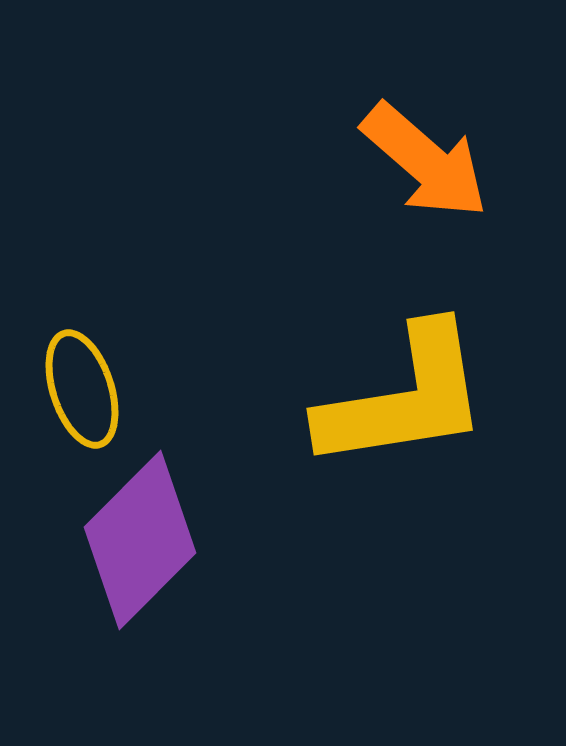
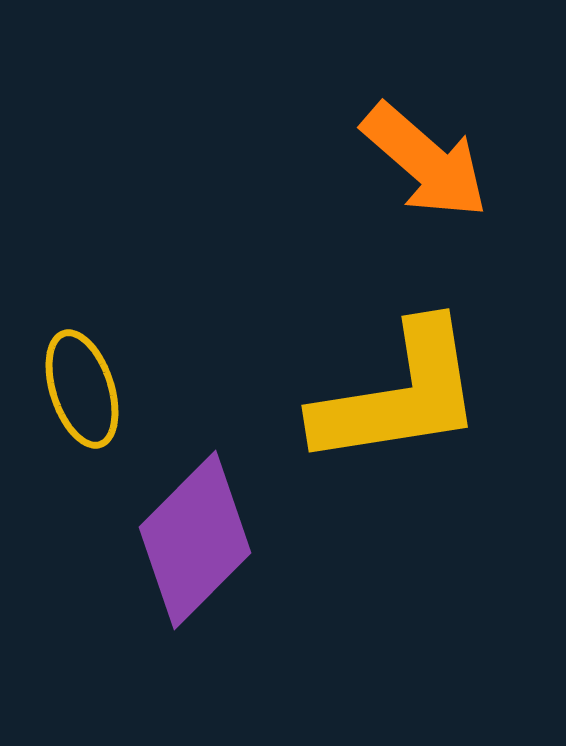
yellow L-shape: moved 5 px left, 3 px up
purple diamond: moved 55 px right
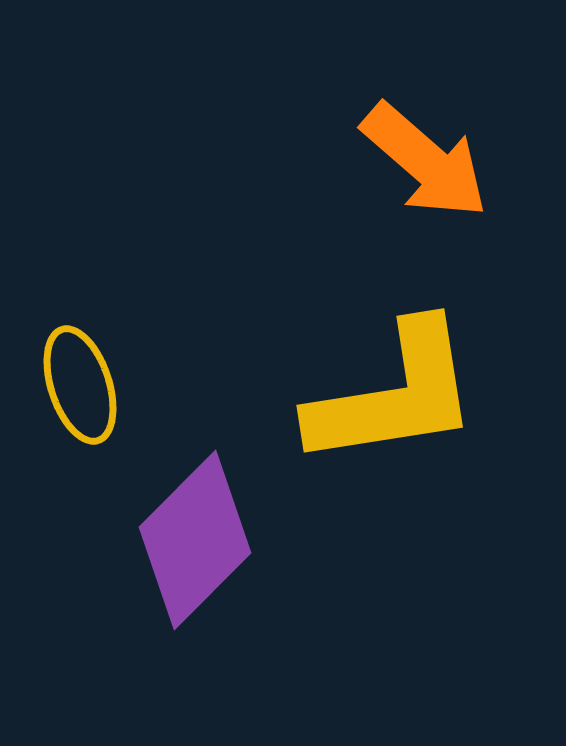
yellow ellipse: moved 2 px left, 4 px up
yellow L-shape: moved 5 px left
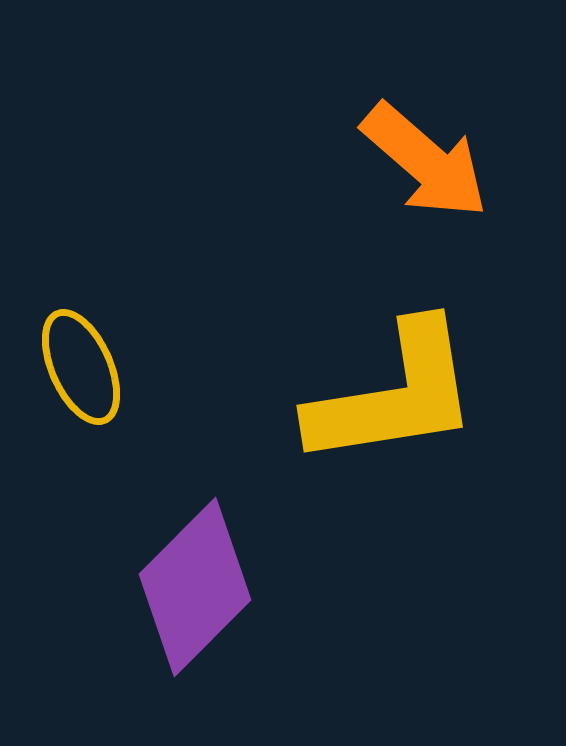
yellow ellipse: moved 1 px right, 18 px up; rotated 6 degrees counterclockwise
purple diamond: moved 47 px down
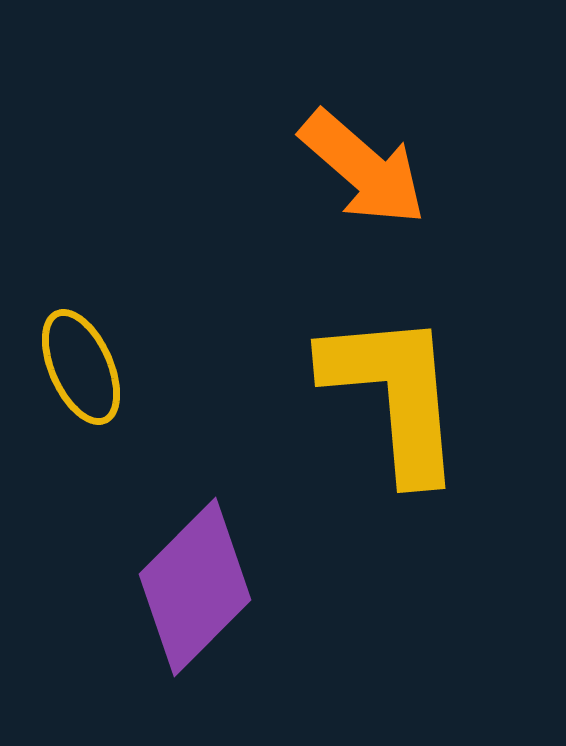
orange arrow: moved 62 px left, 7 px down
yellow L-shape: rotated 86 degrees counterclockwise
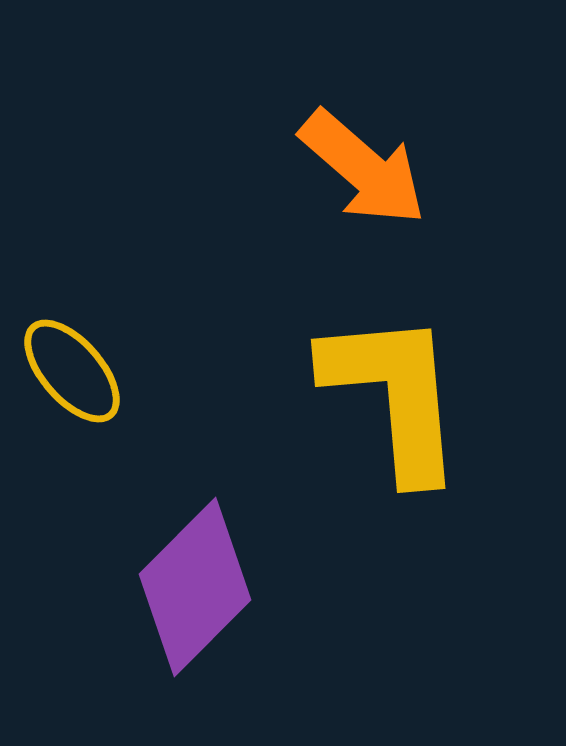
yellow ellipse: moved 9 px left, 4 px down; rotated 17 degrees counterclockwise
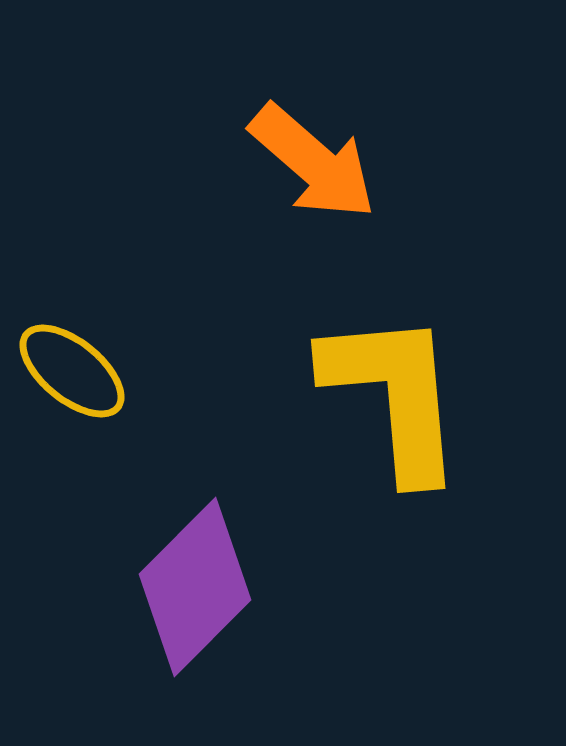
orange arrow: moved 50 px left, 6 px up
yellow ellipse: rotated 10 degrees counterclockwise
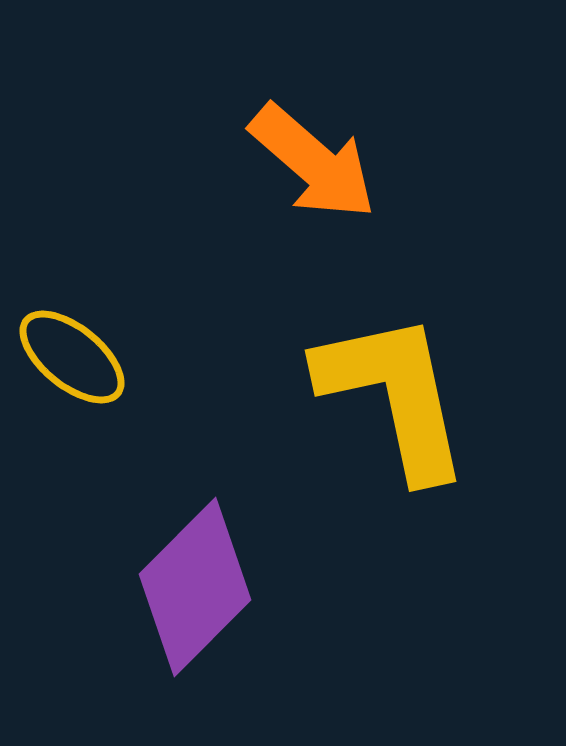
yellow ellipse: moved 14 px up
yellow L-shape: rotated 7 degrees counterclockwise
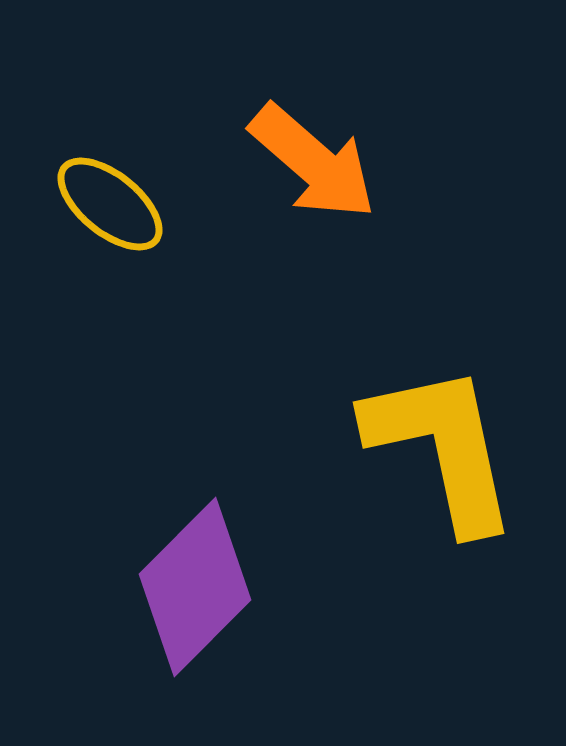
yellow ellipse: moved 38 px right, 153 px up
yellow L-shape: moved 48 px right, 52 px down
